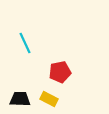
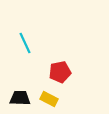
black trapezoid: moved 1 px up
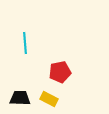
cyan line: rotated 20 degrees clockwise
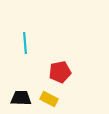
black trapezoid: moved 1 px right
